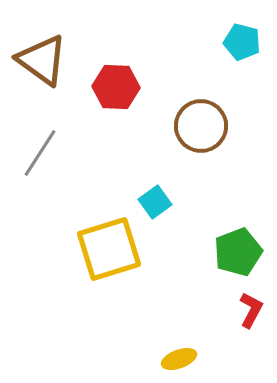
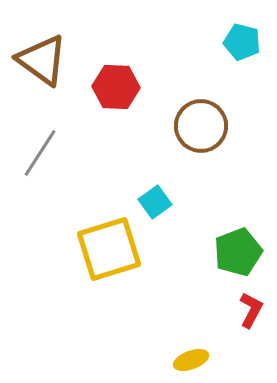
yellow ellipse: moved 12 px right, 1 px down
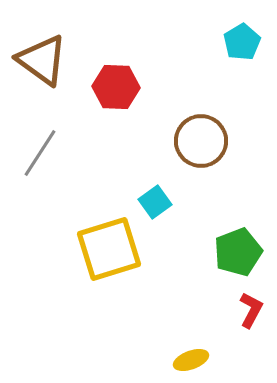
cyan pentagon: rotated 27 degrees clockwise
brown circle: moved 15 px down
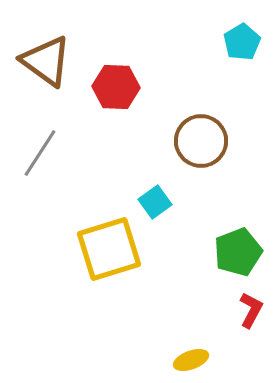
brown triangle: moved 4 px right, 1 px down
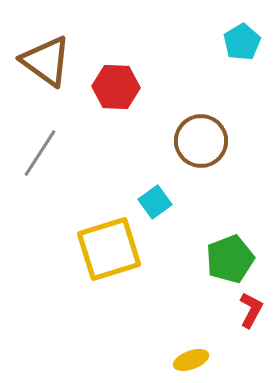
green pentagon: moved 8 px left, 7 px down
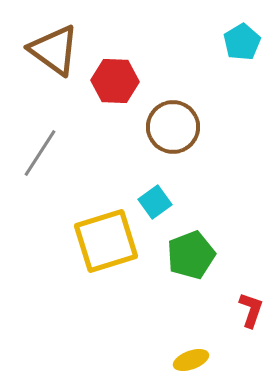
brown triangle: moved 8 px right, 11 px up
red hexagon: moved 1 px left, 6 px up
brown circle: moved 28 px left, 14 px up
yellow square: moved 3 px left, 8 px up
green pentagon: moved 39 px left, 4 px up
red L-shape: rotated 9 degrees counterclockwise
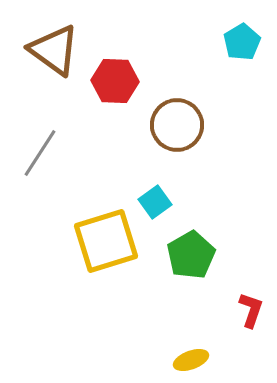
brown circle: moved 4 px right, 2 px up
green pentagon: rotated 9 degrees counterclockwise
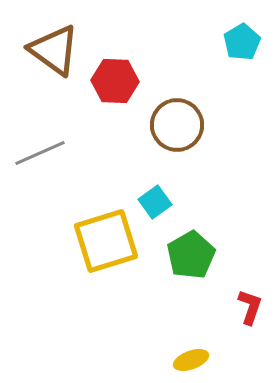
gray line: rotated 33 degrees clockwise
red L-shape: moved 1 px left, 3 px up
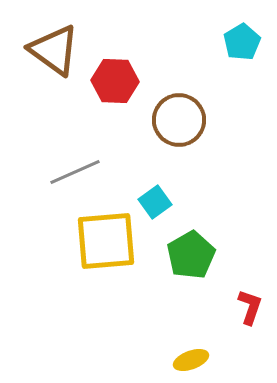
brown circle: moved 2 px right, 5 px up
gray line: moved 35 px right, 19 px down
yellow square: rotated 12 degrees clockwise
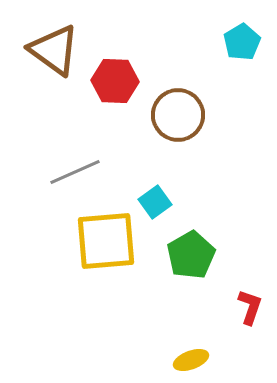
brown circle: moved 1 px left, 5 px up
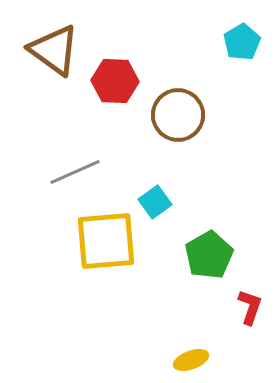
green pentagon: moved 18 px right
